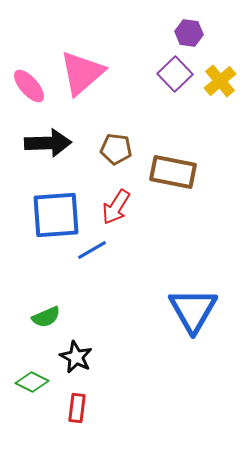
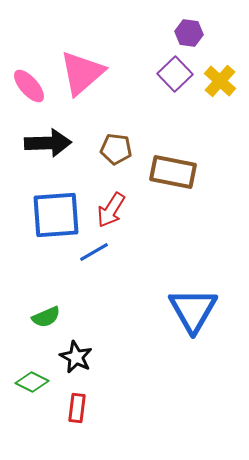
yellow cross: rotated 8 degrees counterclockwise
red arrow: moved 5 px left, 3 px down
blue line: moved 2 px right, 2 px down
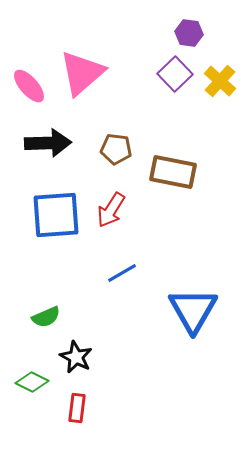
blue line: moved 28 px right, 21 px down
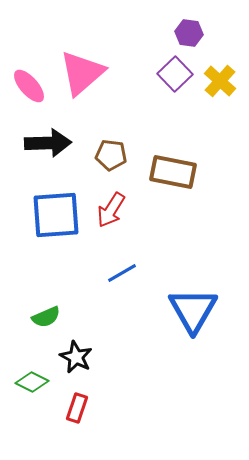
brown pentagon: moved 5 px left, 6 px down
red rectangle: rotated 12 degrees clockwise
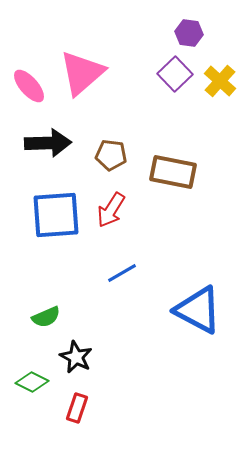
blue triangle: moved 5 px right; rotated 32 degrees counterclockwise
